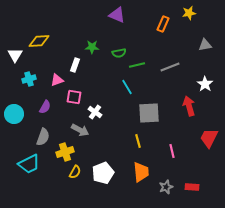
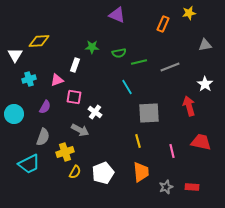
green line: moved 2 px right, 3 px up
red trapezoid: moved 8 px left, 4 px down; rotated 75 degrees clockwise
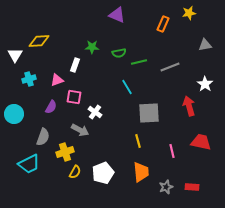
purple semicircle: moved 6 px right
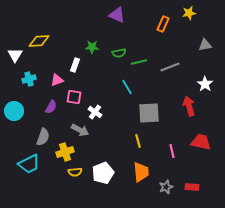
cyan circle: moved 3 px up
yellow semicircle: rotated 56 degrees clockwise
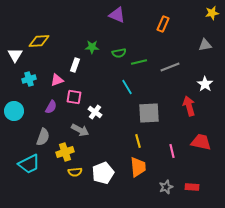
yellow star: moved 23 px right
orange trapezoid: moved 3 px left, 5 px up
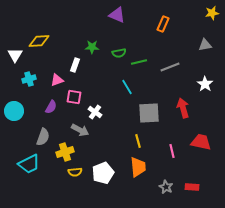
red arrow: moved 6 px left, 2 px down
gray star: rotated 24 degrees counterclockwise
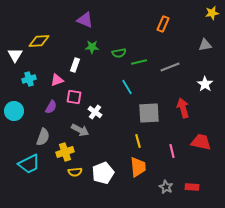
purple triangle: moved 32 px left, 5 px down
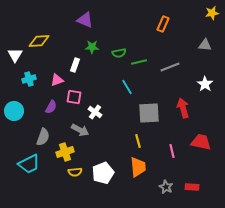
gray triangle: rotated 16 degrees clockwise
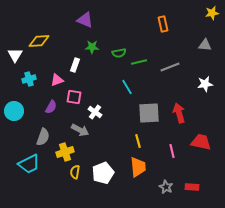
orange rectangle: rotated 35 degrees counterclockwise
white star: rotated 28 degrees clockwise
red arrow: moved 4 px left, 5 px down
yellow semicircle: rotated 104 degrees clockwise
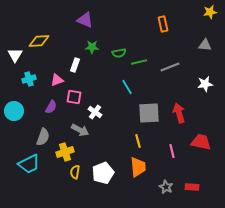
yellow star: moved 2 px left, 1 px up
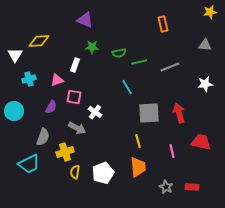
gray arrow: moved 3 px left, 2 px up
